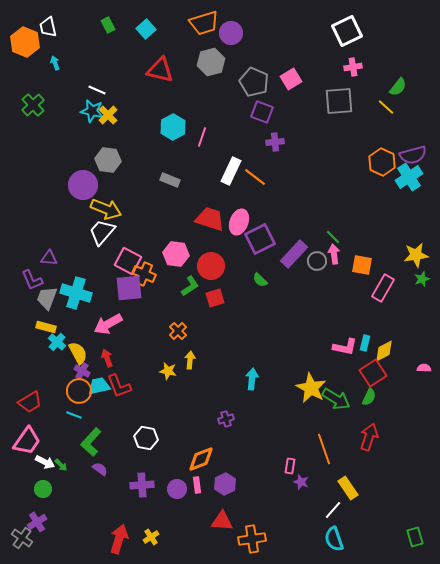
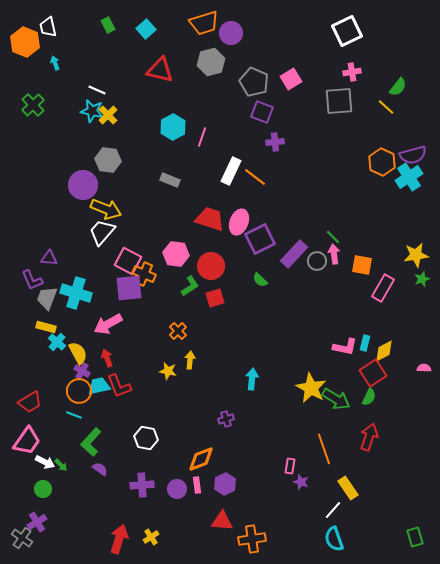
pink cross at (353, 67): moved 1 px left, 5 px down
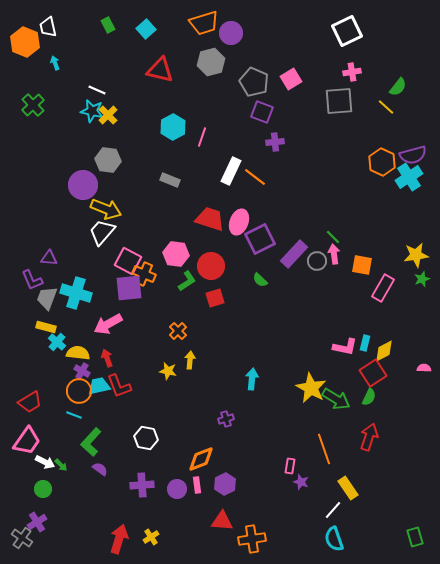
green L-shape at (190, 286): moved 3 px left, 5 px up
yellow semicircle at (78, 353): rotated 55 degrees counterclockwise
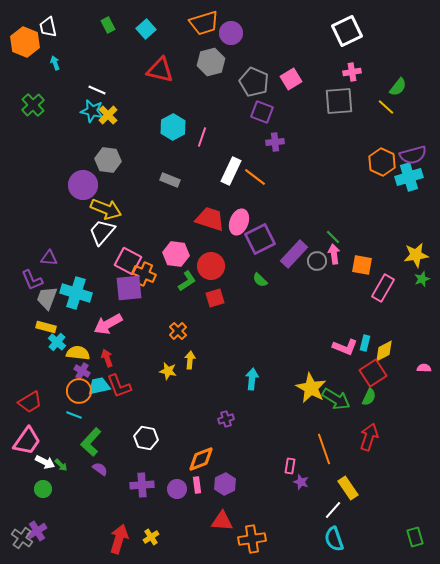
cyan cross at (409, 177): rotated 16 degrees clockwise
pink L-shape at (345, 347): rotated 10 degrees clockwise
purple cross at (37, 522): moved 9 px down
